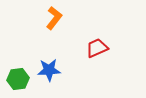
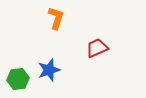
orange L-shape: moved 2 px right; rotated 20 degrees counterclockwise
blue star: rotated 15 degrees counterclockwise
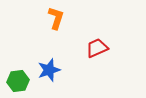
green hexagon: moved 2 px down
